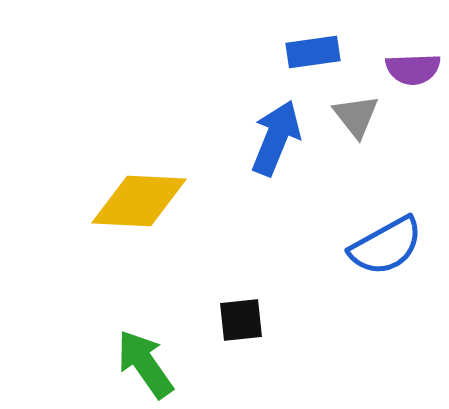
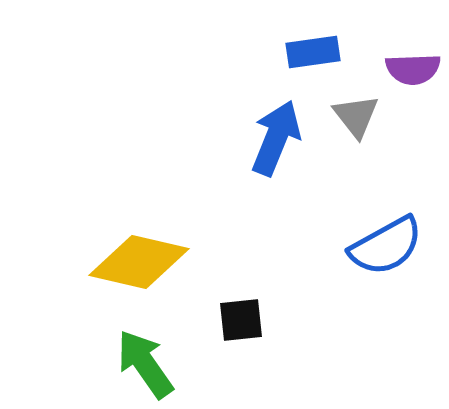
yellow diamond: moved 61 px down; rotated 10 degrees clockwise
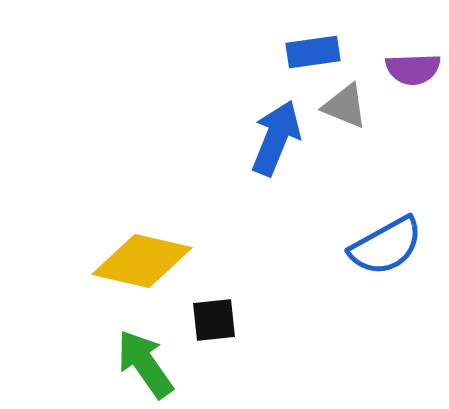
gray triangle: moved 11 px left, 10 px up; rotated 30 degrees counterclockwise
yellow diamond: moved 3 px right, 1 px up
black square: moved 27 px left
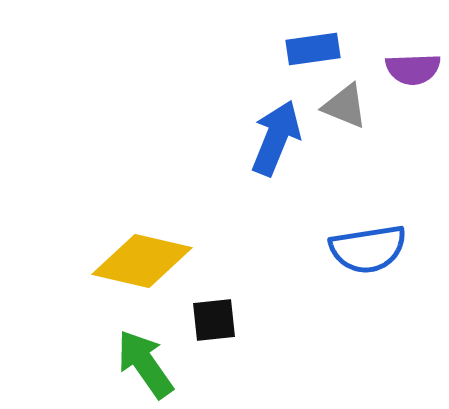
blue rectangle: moved 3 px up
blue semicircle: moved 18 px left, 3 px down; rotated 20 degrees clockwise
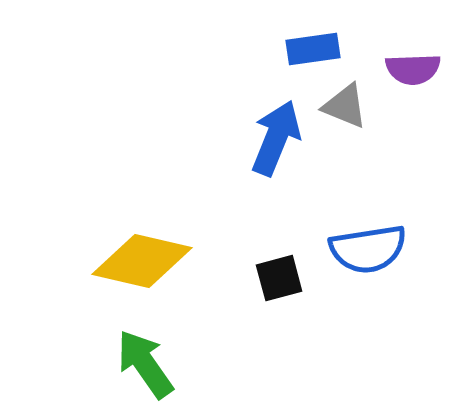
black square: moved 65 px right, 42 px up; rotated 9 degrees counterclockwise
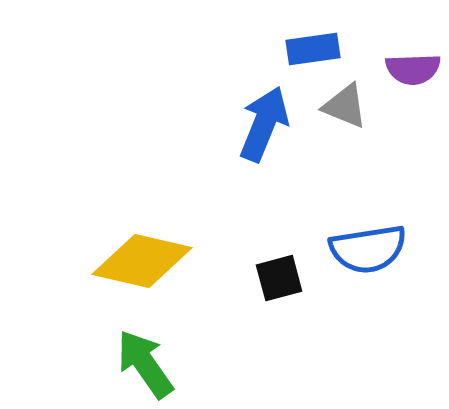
blue arrow: moved 12 px left, 14 px up
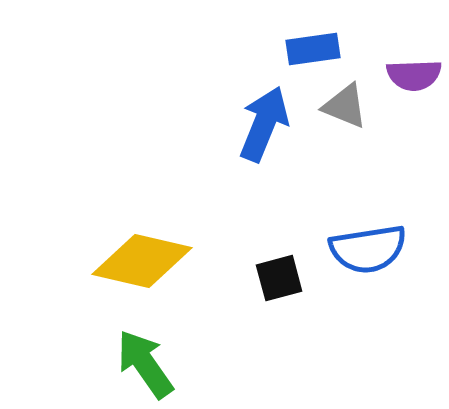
purple semicircle: moved 1 px right, 6 px down
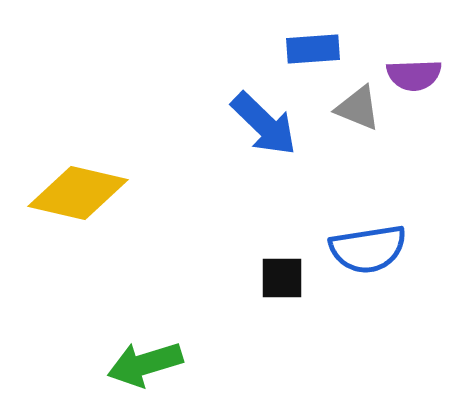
blue rectangle: rotated 4 degrees clockwise
gray triangle: moved 13 px right, 2 px down
blue arrow: rotated 112 degrees clockwise
yellow diamond: moved 64 px left, 68 px up
black square: moved 3 px right; rotated 15 degrees clockwise
green arrow: rotated 72 degrees counterclockwise
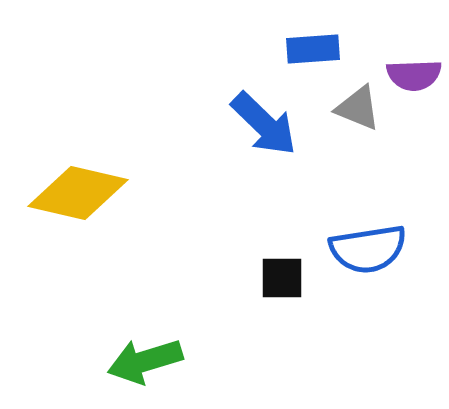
green arrow: moved 3 px up
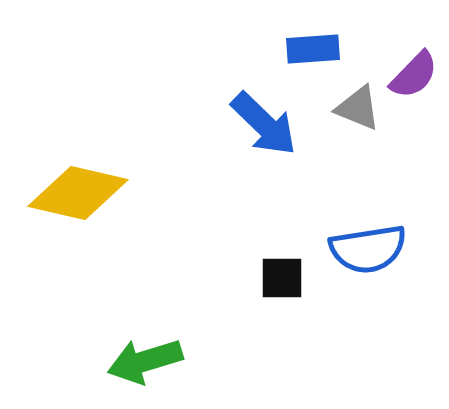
purple semicircle: rotated 44 degrees counterclockwise
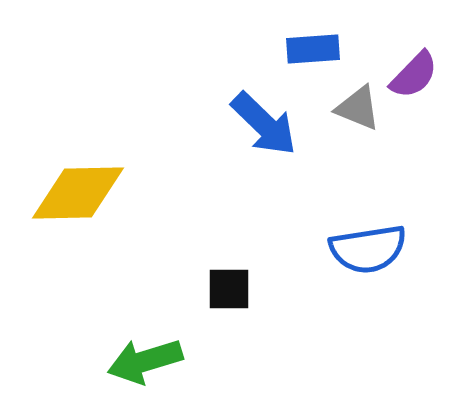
yellow diamond: rotated 14 degrees counterclockwise
black square: moved 53 px left, 11 px down
